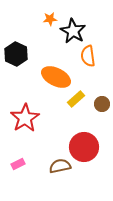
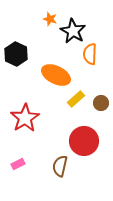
orange star: rotated 24 degrees clockwise
orange semicircle: moved 2 px right, 2 px up; rotated 10 degrees clockwise
orange ellipse: moved 2 px up
brown circle: moved 1 px left, 1 px up
red circle: moved 6 px up
brown semicircle: rotated 65 degrees counterclockwise
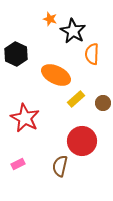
orange semicircle: moved 2 px right
brown circle: moved 2 px right
red star: rotated 12 degrees counterclockwise
red circle: moved 2 px left
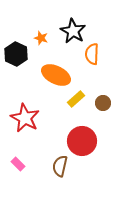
orange star: moved 9 px left, 19 px down
pink rectangle: rotated 72 degrees clockwise
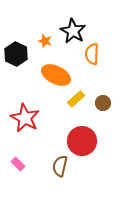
orange star: moved 4 px right, 3 px down
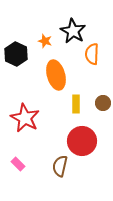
orange ellipse: rotated 48 degrees clockwise
yellow rectangle: moved 5 px down; rotated 48 degrees counterclockwise
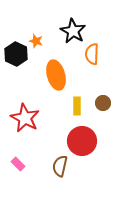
orange star: moved 9 px left
yellow rectangle: moved 1 px right, 2 px down
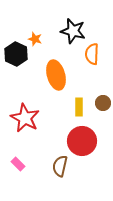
black star: rotated 15 degrees counterclockwise
orange star: moved 1 px left, 2 px up
yellow rectangle: moved 2 px right, 1 px down
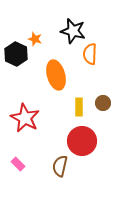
orange semicircle: moved 2 px left
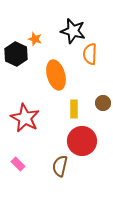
yellow rectangle: moved 5 px left, 2 px down
